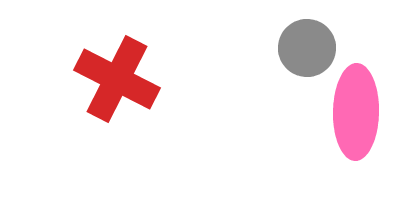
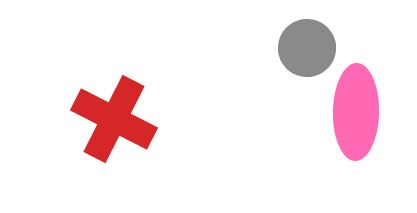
red cross: moved 3 px left, 40 px down
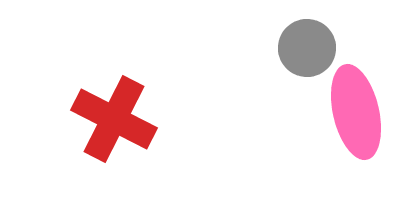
pink ellipse: rotated 14 degrees counterclockwise
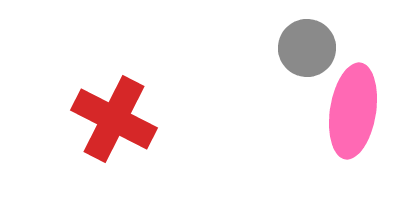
pink ellipse: moved 3 px left, 1 px up; rotated 22 degrees clockwise
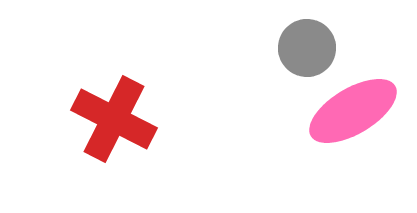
pink ellipse: rotated 50 degrees clockwise
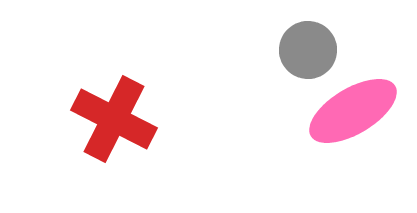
gray circle: moved 1 px right, 2 px down
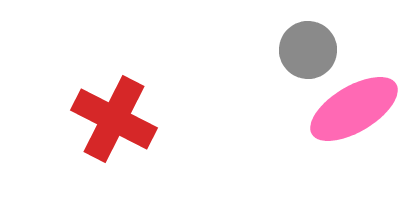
pink ellipse: moved 1 px right, 2 px up
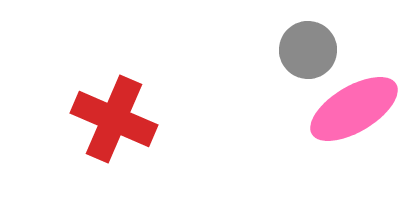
red cross: rotated 4 degrees counterclockwise
